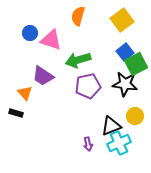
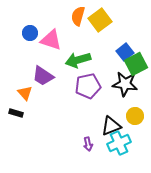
yellow square: moved 22 px left
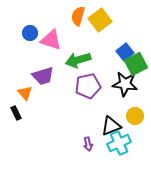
purple trapezoid: rotated 50 degrees counterclockwise
black rectangle: rotated 48 degrees clockwise
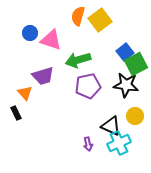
black star: moved 1 px right, 1 px down
black triangle: rotated 45 degrees clockwise
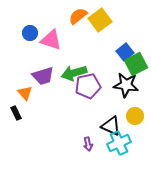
orange semicircle: rotated 36 degrees clockwise
green arrow: moved 4 px left, 13 px down
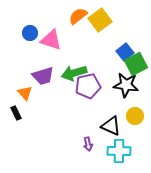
cyan cross: moved 8 px down; rotated 25 degrees clockwise
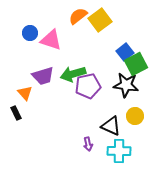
green arrow: moved 1 px left, 1 px down
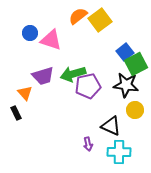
yellow circle: moved 6 px up
cyan cross: moved 1 px down
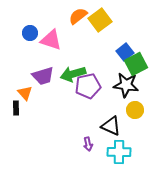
black rectangle: moved 5 px up; rotated 24 degrees clockwise
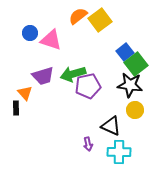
green square: rotated 10 degrees counterclockwise
black star: moved 4 px right
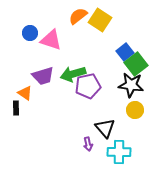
yellow square: rotated 20 degrees counterclockwise
black star: moved 1 px right
orange triangle: rotated 14 degrees counterclockwise
black triangle: moved 6 px left, 2 px down; rotated 25 degrees clockwise
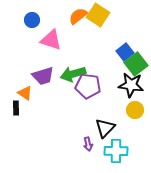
yellow square: moved 2 px left, 5 px up
blue circle: moved 2 px right, 13 px up
purple pentagon: rotated 20 degrees clockwise
black triangle: rotated 25 degrees clockwise
cyan cross: moved 3 px left, 1 px up
